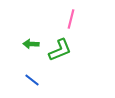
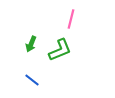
green arrow: rotated 70 degrees counterclockwise
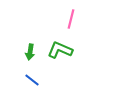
green arrow: moved 1 px left, 8 px down; rotated 14 degrees counterclockwise
green L-shape: rotated 135 degrees counterclockwise
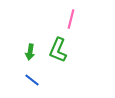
green L-shape: moved 2 px left; rotated 90 degrees counterclockwise
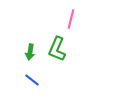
green L-shape: moved 1 px left, 1 px up
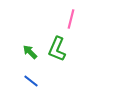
green arrow: rotated 126 degrees clockwise
blue line: moved 1 px left, 1 px down
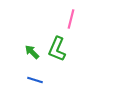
green arrow: moved 2 px right
blue line: moved 4 px right, 1 px up; rotated 21 degrees counterclockwise
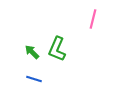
pink line: moved 22 px right
blue line: moved 1 px left, 1 px up
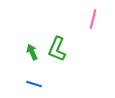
green arrow: rotated 21 degrees clockwise
blue line: moved 5 px down
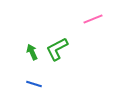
pink line: rotated 54 degrees clockwise
green L-shape: rotated 40 degrees clockwise
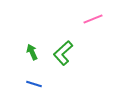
green L-shape: moved 6 px right, 4 px down; rotated 15 degrees counterclockwise
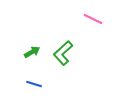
pink line: rotated 48 degrees clockwise
green arrow: rotated 84 degrees clockwise
